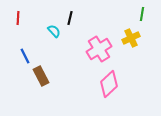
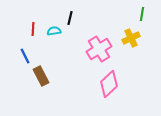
red line: moved 15 px right, 11 px down
cyan semicircle: rotated 56 degrees counterclockwise
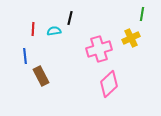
pink cross: rotated 15 degrees clockwise
blue line: rotated 21 degrees clockwise
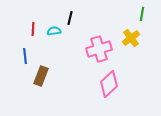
yellow cross: rotated 12 degrees counterclockwise
brown rectangle: rotated 48 degrees clockwise
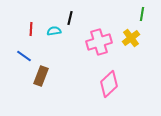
red line: moved 2 px left
pink cross: moved 7 px up
blue line: moved 1 px left; rotated 49 degrees counterclockwise
